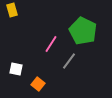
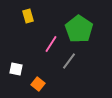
yellow rectangle: moved 16 px right, 6 px down
green pentagon: moved 4 px left, 2 px up; rotated 8 degrees clockwise
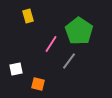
green pentagon: moved 2 px down
white square: rotated 24 degrees counterclockwise
orange square: rotated 24 degrees counterclockwise
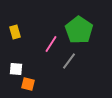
yellow rectangle: moved 13 px left, 16 px down
green pentagon: moved 1 px up
white square: rotated 16 degrees clockwise
orange square: moved 10 px left
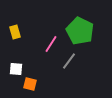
green pentagon: moved 1 px right, 1 px down; rotated 8 degrees counterclockwise
orange square: moved 2 px right
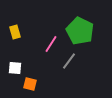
white square: moved 1 px left, 1 px up
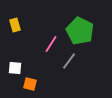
yellow rectangle: moved 7 px up
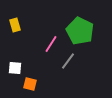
gray line: moved 1 px left
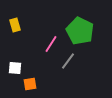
orange square: rotated 24 degrees counterclockwise
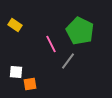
yellow rectangle: rotated 40 degrees counterclockwise
pink line: rotated 60 degrees counterclockwise
white square: moved 1 px right, 4 px down
